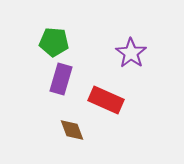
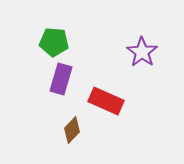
purple star: moved 11 px right, 1 px up
red rectangle: moved 1 px down
brown diamond: rotated 64 degrees clockwise
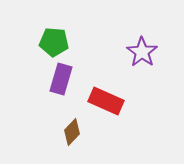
brown diamond: moved 2 px down
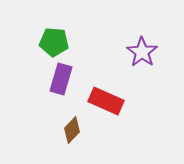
brown diamond: moved 2 px up
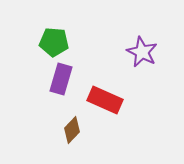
purple star: rotated 8 degrees counterclockwise
red rectangle: moved 1 px left, 1 px up
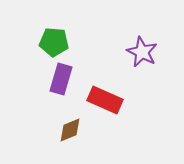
brown diamond: moved 2 px left; rotated 24 degrees clockwise
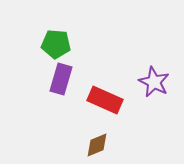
green pentagon: moved 2 px right, 2 px down
purple star: moved 12 px right, 30 px down
brown diamond: moved 27 px right, 15 px down
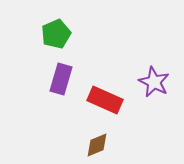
green pentagon: moved 10 px up; rotated 28 degrees counterclockwise
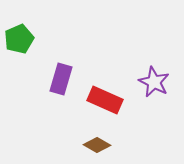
green pentagon: moved 37 px left, 5 px down
brown diamond: rotated 52 degrees clockwise
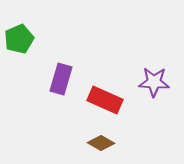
purple star: rotated 24 degrees counterclockwise
brown diamond: moved 4 px right, 2 px up
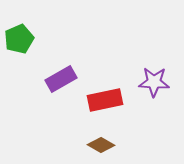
purple rectangle: rotated 44 degrees clockwise
red rectangle: rotated 36 degrees counterclockwise
brown diamond: moved 2 px down
